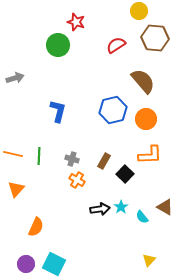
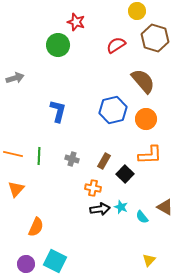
yellow circle: moved 2 px left
brown hexagon: rotated 12 degrees clockwise
orange cross: moved 16 px right, 8 px down; rotated 21 degrees counterclockwise
cyan star: rotated 16 degrees counterclockwise
cyan square: moved 1 px right, 3 px up
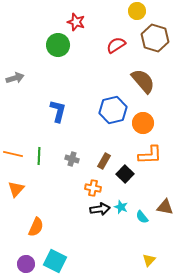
orange circle: moved 3 px left, 4 px down
brown triangle: rotated 18 degrees counterclockwise
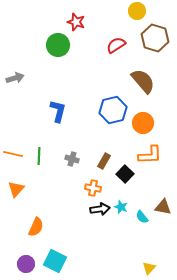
brown triangle: moved 2 px left
yellow triangle: moved 8 px down
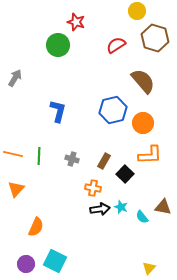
gray arrow: rotated 42 degrees counterclockwise
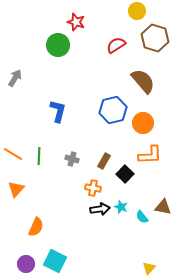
orange line: rotated 18 degrees clockwise
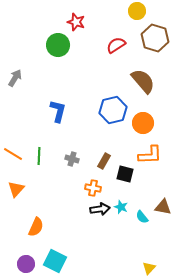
black square: rotated 30 degrees counterclockwise
